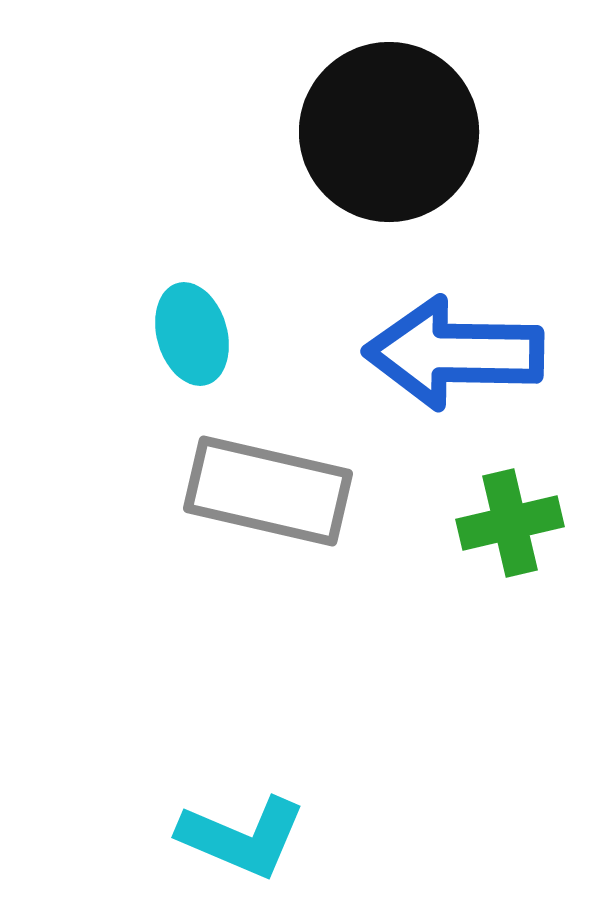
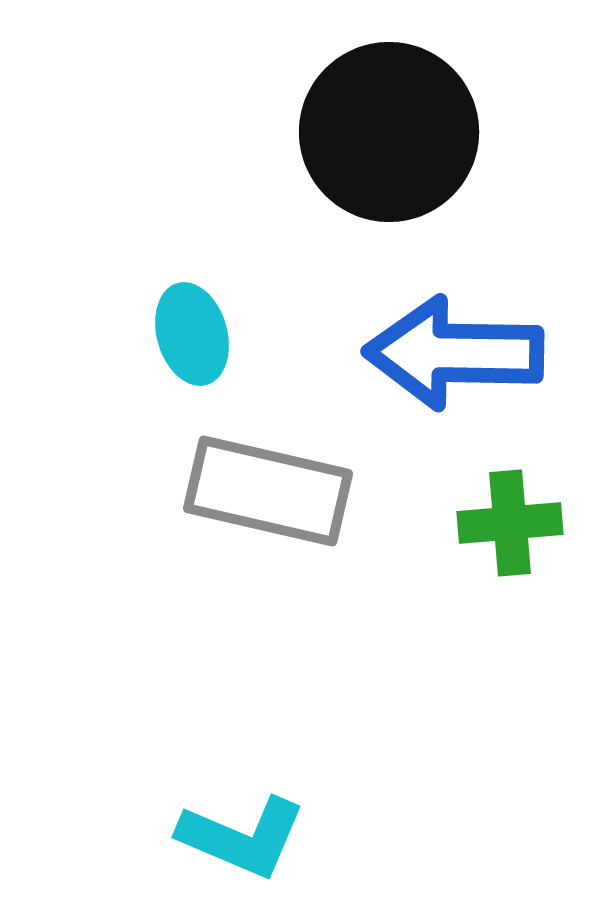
green cross: rotated 8 degrees clockwise
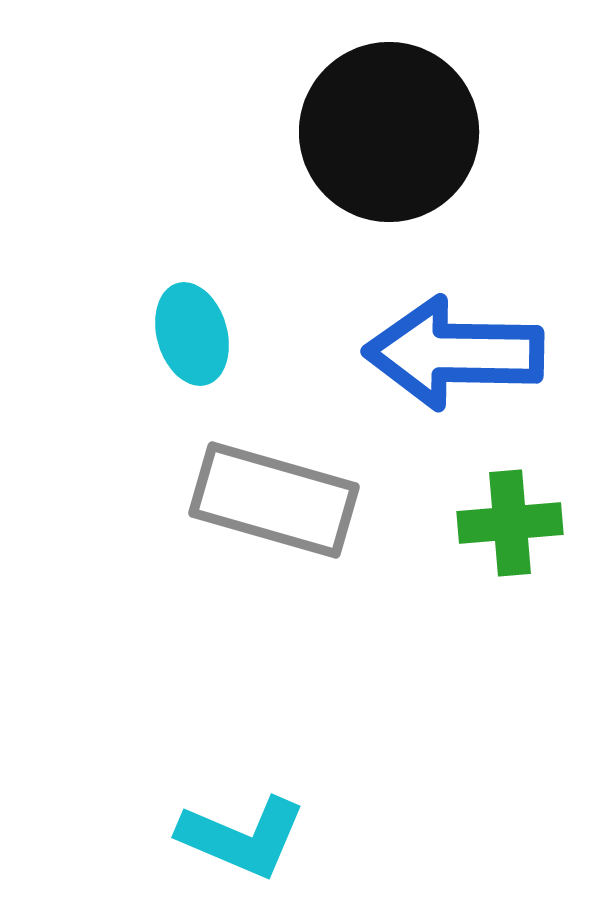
gray rectangle: moved 6 px right, 9 px down; rotated 3 degrees clockwise
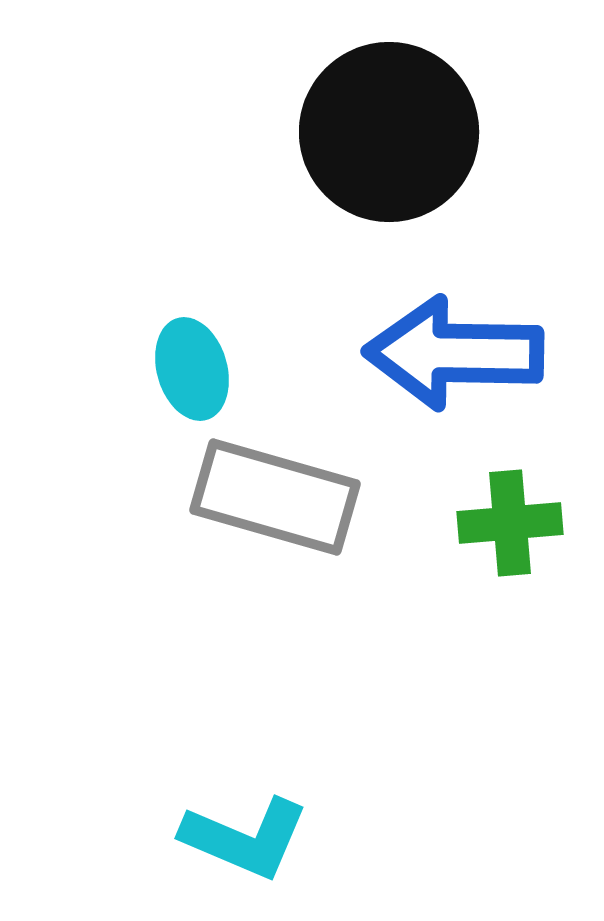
cyan ellipse: moved 35 px down
gray rectangle: moved 1 px right, 3 px up
cyan L-shape: moved 3 px right, 1 px down
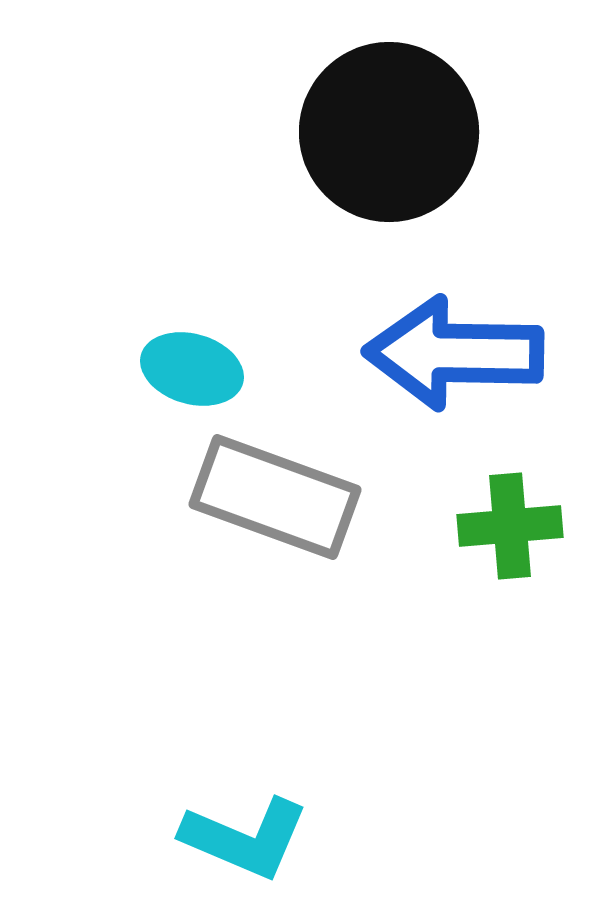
cyan ellipse: rotated 58 degrees counterclockwise
gray rectangle: rotated 4 degrees clockwise
green cross: moved 3 px down
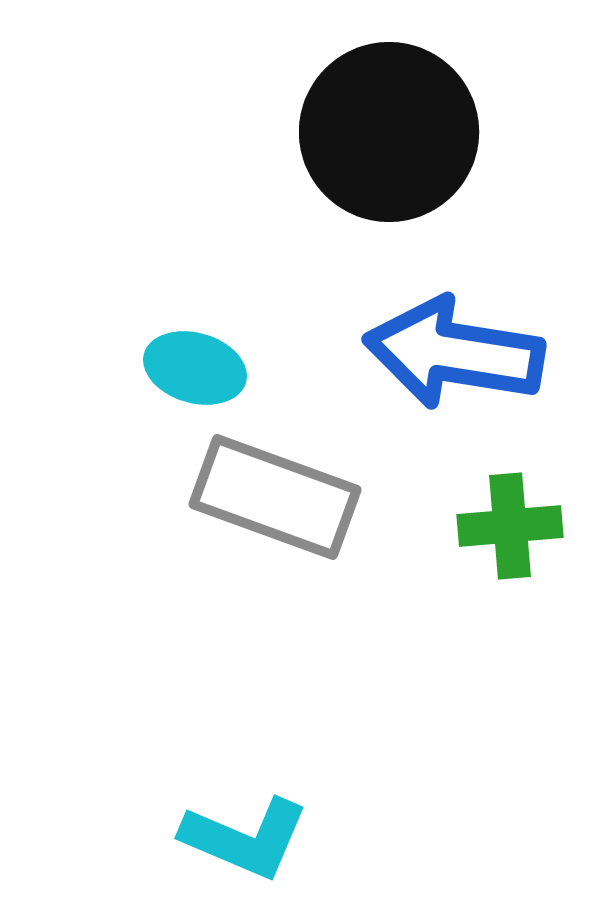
blue arrow: rotated 8 degrees clockwise
cyan ellipse: moved 3 px right, 1 px up
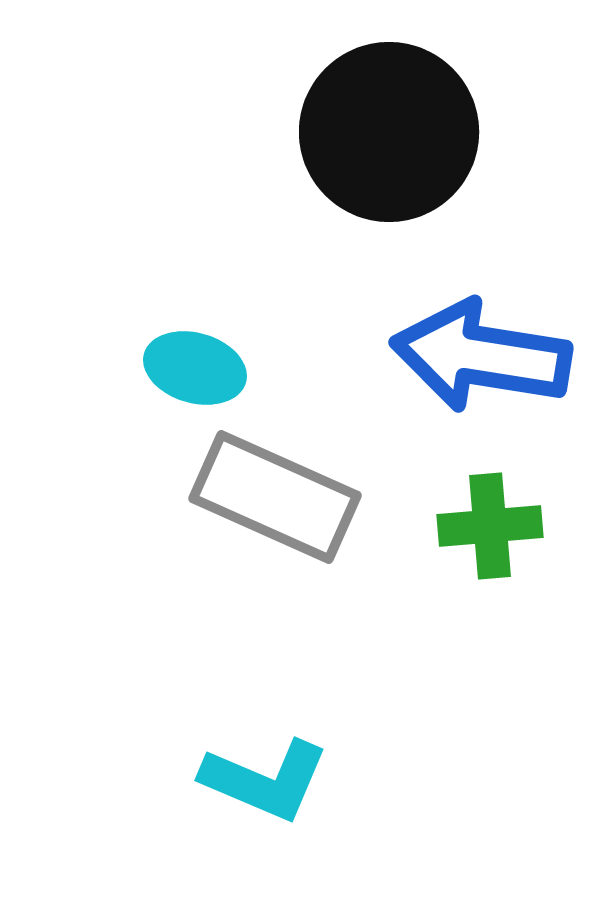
blue arrow: moved 27 px right, 3 px down
gray rectangle: rotated 4 degrees clockwise
green cross: moved 20 px left
cyan L-shape: moved 20 px right, 58 px up
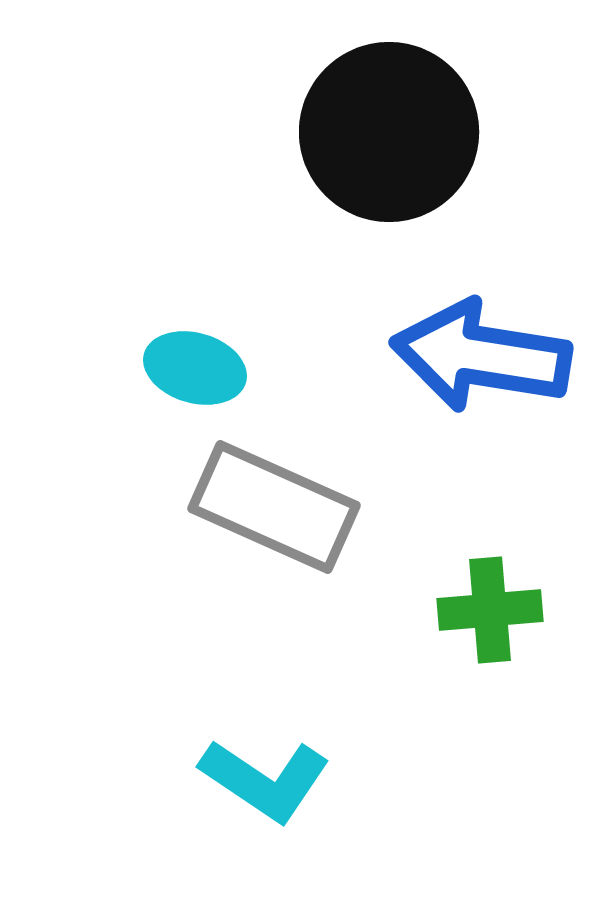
gray rectangle: moved 1 px left, 10 px down
green cross: moved 84 px down
cyan L-shape: rotated 11 degrees clockwise
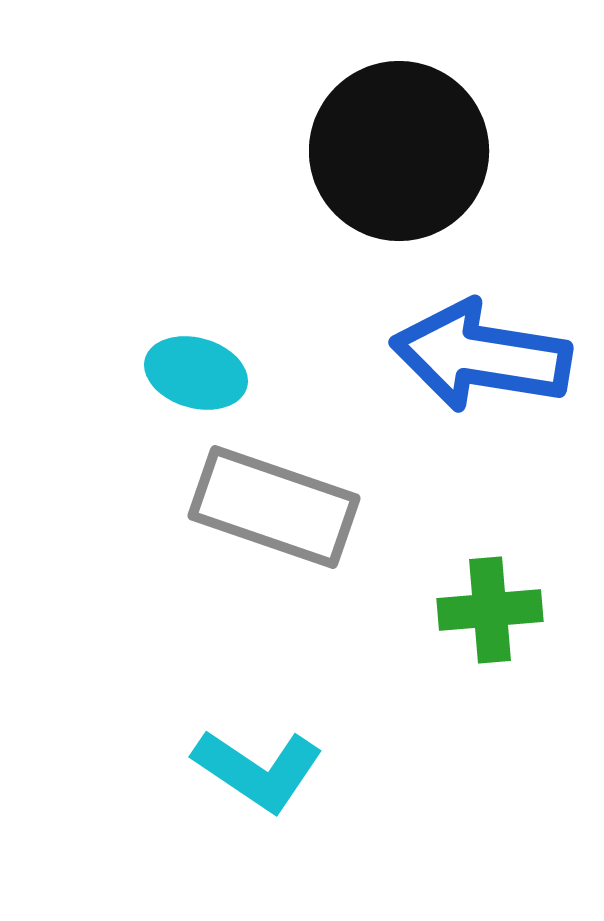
black circle: moved 10 px right, 19 px down
cyan ellipse: moved 1 px right, 5 px down
gray rectangle: rotated 5 degrees counterclockwise
cyan L-shape: moved 7 px left, 10 px up
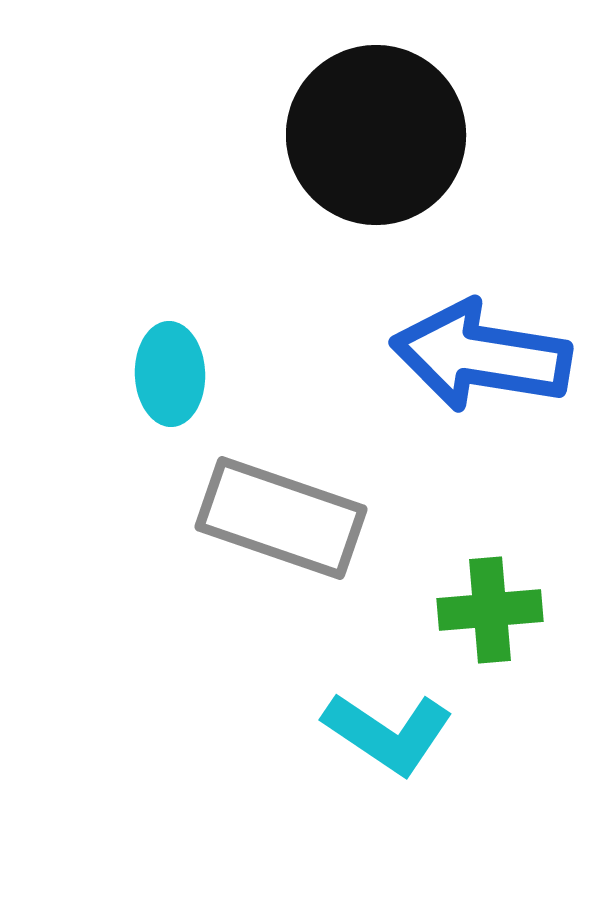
black circle: moved 23 px left, 16 px up
cyan ellipse: moved 26 px left, 1 px down; rotated 72 degrees clockwise
gray rectangle: moved 7 px right, 11 px down
cyan L-shape: moved 130 px right, 37 px up
